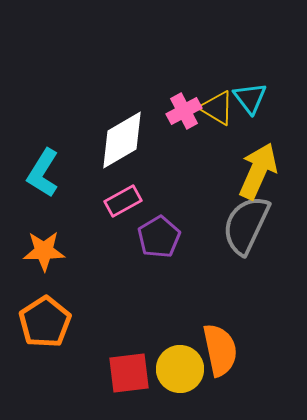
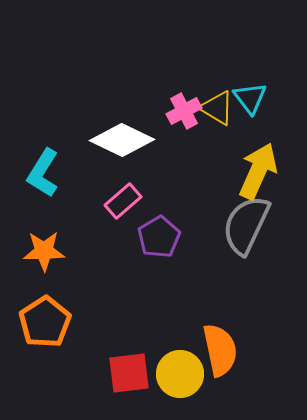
white diamond: rotated 56 degrees clockwise
pink rectangle: rotated 12 degrees counterclockwise
yellow circle: moved 5 px down
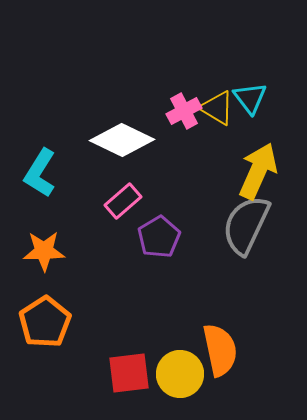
cyan L-shape: moved 3 px left
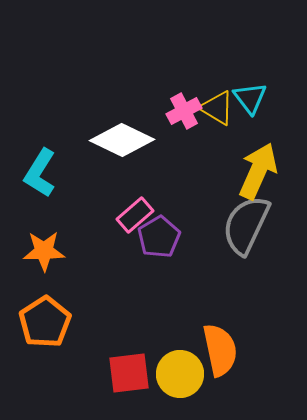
pink rectangle: moved 12 px right, 14 px down
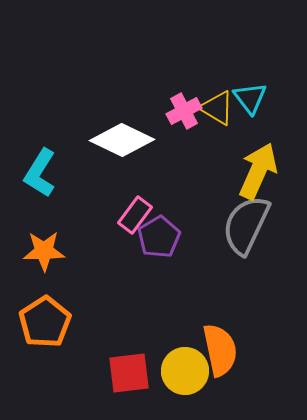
pink rectangle: rotated 12 degrees counterclockwise
yellow circle: moved 5 px right, 3 px up
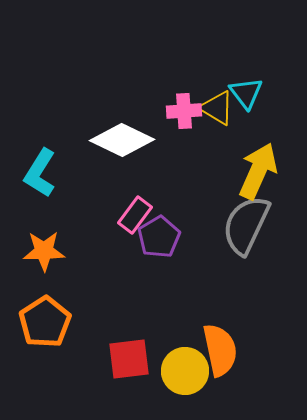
cyan triangle: moved 4 px left, 5 px up
pink cross: rotated 24 degrees clockwise
red square: moved 14 px up
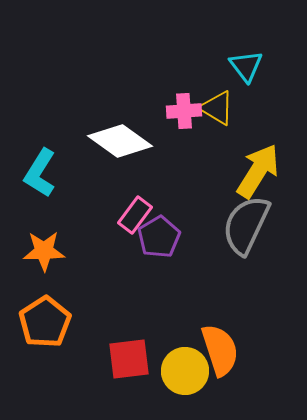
cyan triangle: moved 27 px up
white diamond: moved 2 px left, 1 px down; rotated 10 degrees clockwise
yellow arrow: rotated 8 degrees clockwise
orange semicircle: rotated 6 degrees counterclockwise
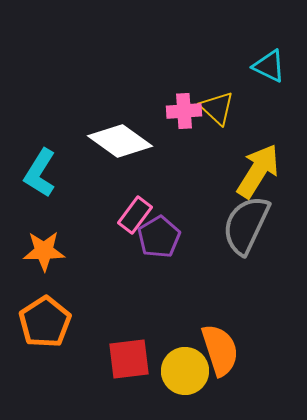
cyan triangle: moved 23 px right; rotated 27 degrees counterclockwise
yellow triangle: rotated 12 degrees clockwise
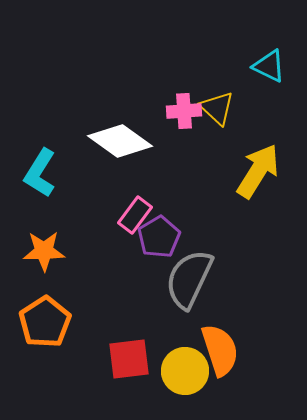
gray semicircle: moved 57 px left, 54 px down
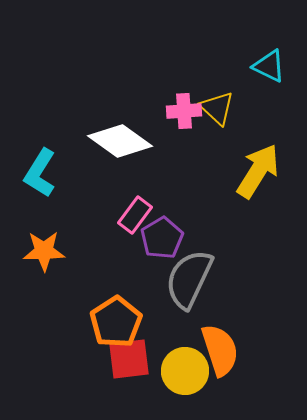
purple pentagon: moved 3 px right, 1 px down
orange pentagon: moved 71 px right
